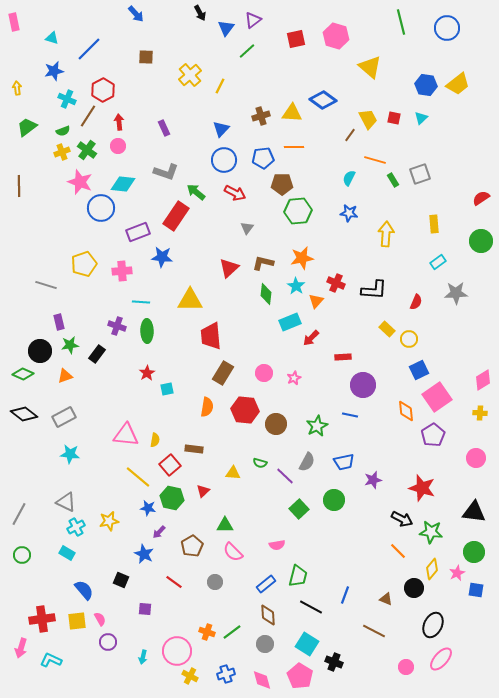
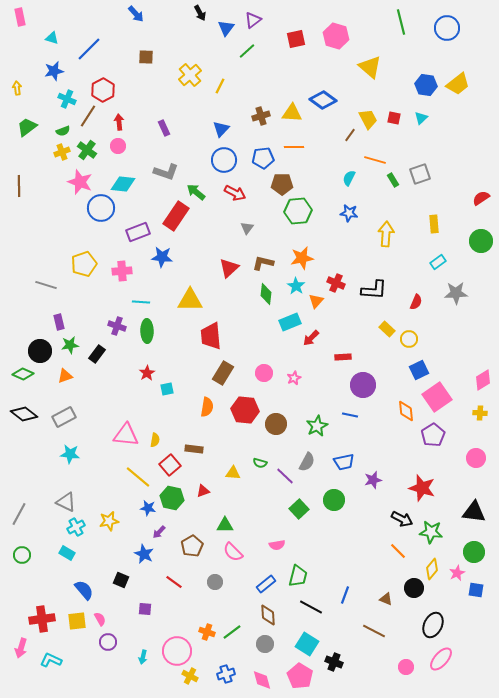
pink rectangle at (14, 22): moved 6 px right, 5 px up
red triangle at (203, 491): rotated 24 degrees clockwise
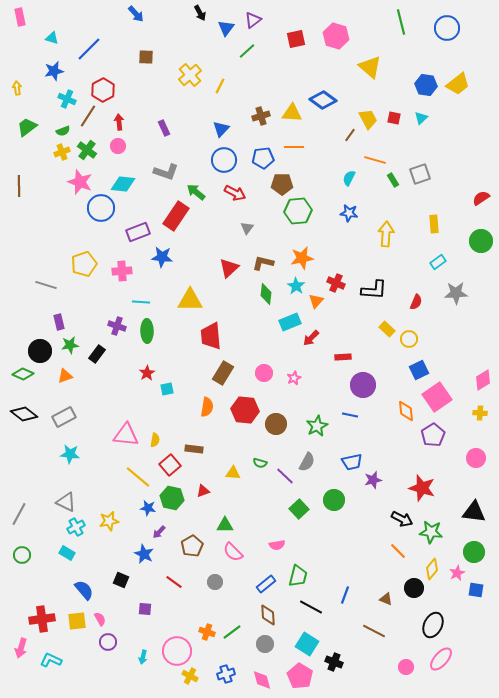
blue trapezoid at (344, 462): moved 8 px right
